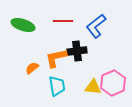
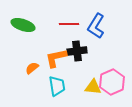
red line: moved 6 px right, 3 px down
blue L-shape: rotated 20 degrees counterclockwise
pink hexagon: moved 1 px left, 1 px up
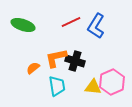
red line: moved 2 px right, 2 px up; rotated 24 degrees counterclockwise
black cross: moved 2 px left, 10 px down; rotated 24 degrees clockwise
orange semicircle: moved 1 px right
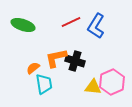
cyan trapezoid: moved 13 px left, 2 px up
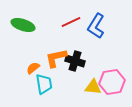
pink hexagon: rotated 15 degrees clockwise
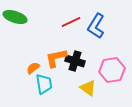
green ellipse: moved 8 px left, 8 px up
pink hexagon: moved 12 px up
yellow triangle: moved 5 px left, 1 px down; rotated 30 degrees clockwise
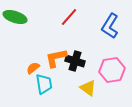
red line: moved 2 px left, 5 px up; rotated 24 degrees counterclockwise
blue L-shape: moved 14 px right
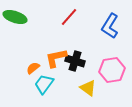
cyan trapezoid: rotated 135 degrees counterclockwise
